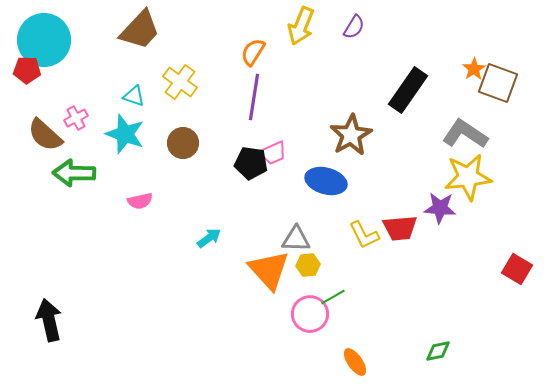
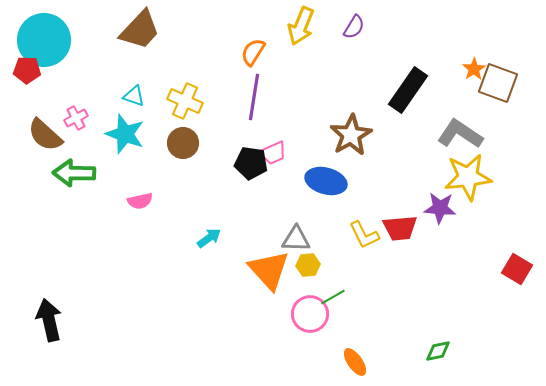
yellow cross: moved 5 px right, 19 px down; rotated 12 degrees counterclockwise
gray L-shape: moved 5 px left
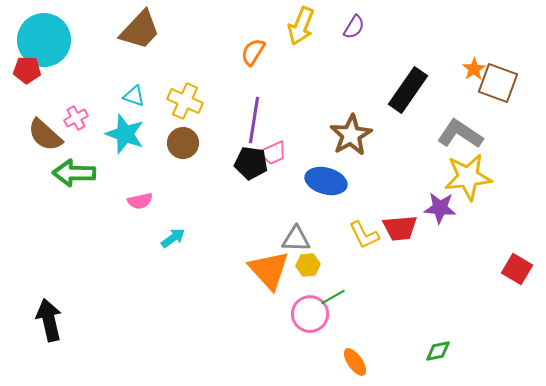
purple line: moved 23 px down
cyan arrow: moved 36 px left
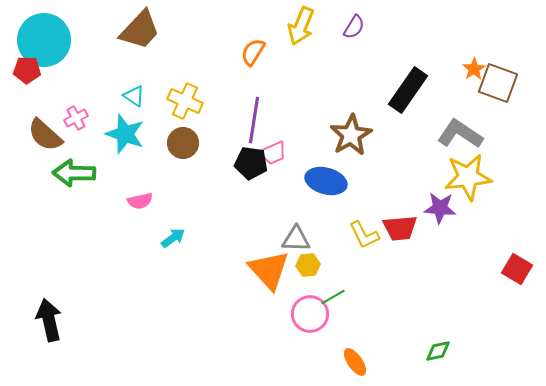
cyan triangle: rotated 15 degrees clockwise
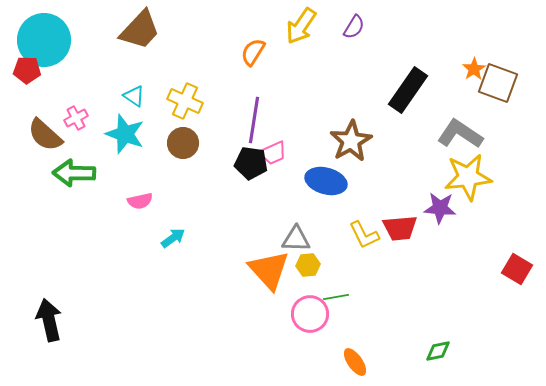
yellow arrow: rotated 12 degrees clockwise
brown star: moved 6 px down
green line: moved 3 px right; rotated 20 degrees clockwise
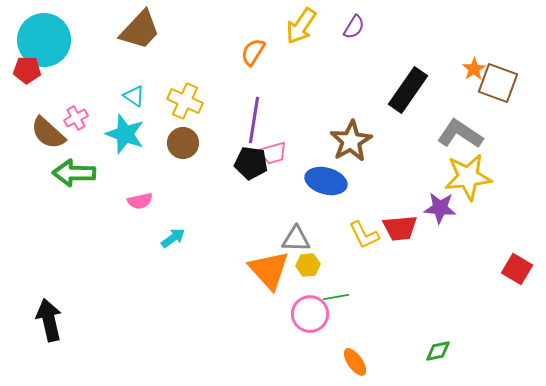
brown semicircle: moved 3 px right, 2 px up
pink trapezoid: rotated 8 degrees clockwise
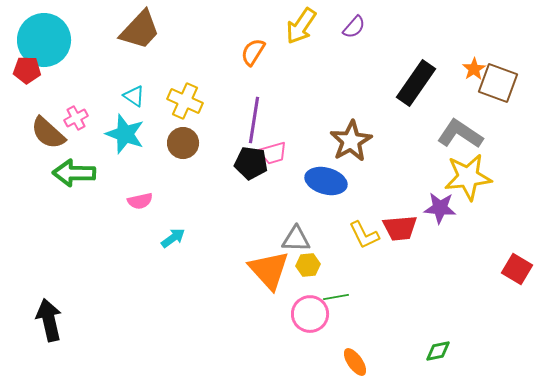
purple semicircle: rotated 10 degrees clockwise
black rectangle: moved 8 px right, 7 px up
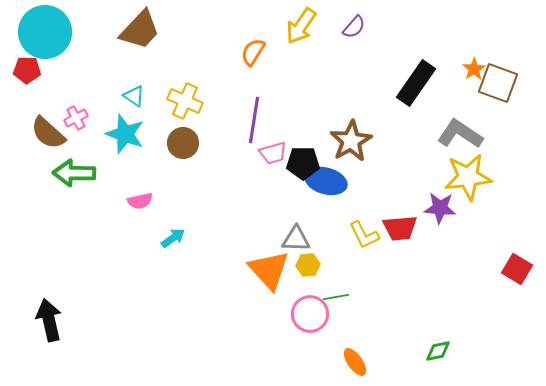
cyan circle: moved 1 px right, 8 px up
black pentagon: moved 52 px right; rotated 8 degrees counterclockwise
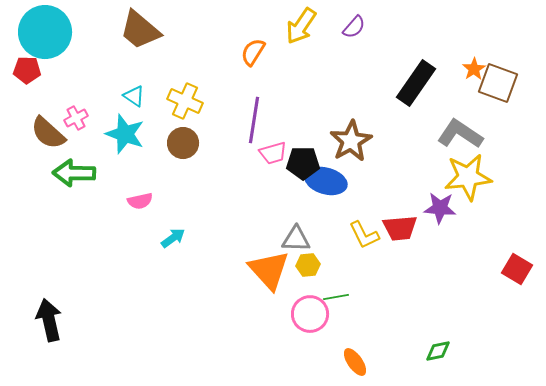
brown trapezoid: rotated 87 degrees clockwise
